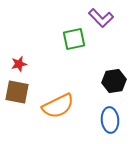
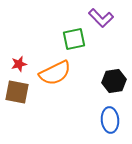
orange semicircle: moved 3 px left, 33 px up
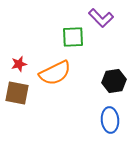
green square: moved 1 px left, 2 px up; rotated 10 degrees clockwise
brown square: moved 1 px down
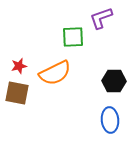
purple L-shape: rotated 115 degrees clockwise
red star: moved 2 px down
black hexagon: rotated 10 degrees clockwise
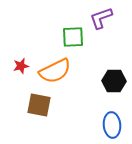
red star: moved 2 px right
orange semicircle: moved 2 px up
brown square: moved 22 px right, 12 px down
blue ellipse: moved 2 px right, 5 px down
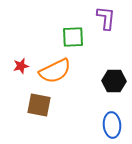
purple L-shape: moved 5 px right; rotated 115 degrees clockwise
